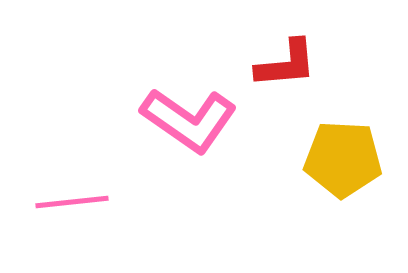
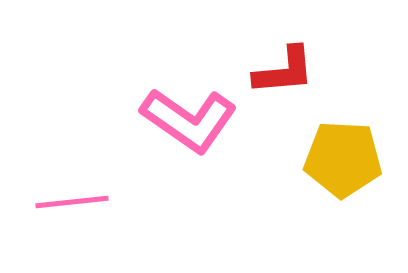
red L-shape: moved 2 px left, 7 px down
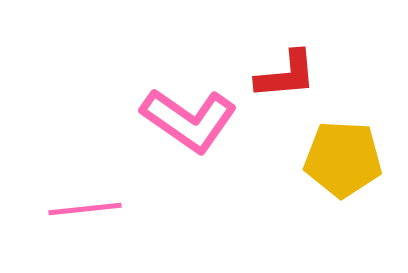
red L-shape: moved 2 px right, 4 px down
pink line: moved 13 px right, 7 px down
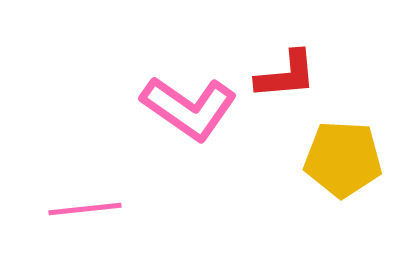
pink L-shape: moved 12 px up
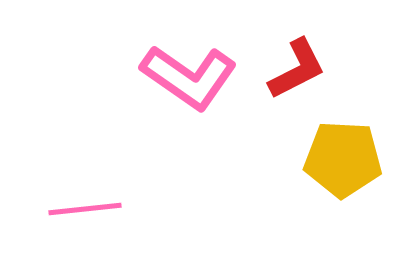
red L-shape: moved 11 px right, 6 px up; rotated 22 degrees counterclockwise
pink L-shape: moved 31 px up
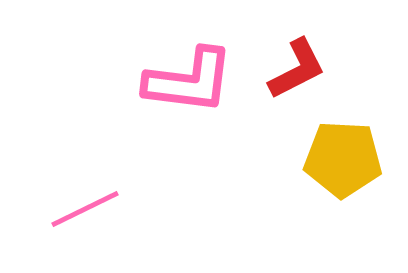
pink L-shape: moved 4 px down; rotated 28 degrees counterclockwise
pink line: rotated 20 degrees counterclockwise
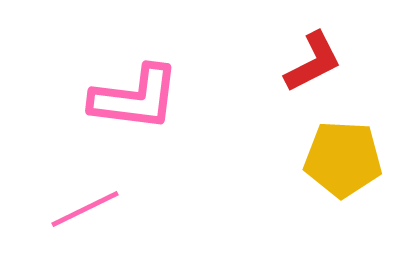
red L-shape: moved 16 px right, 7 px up
pink L-shape: moved 54 px left, 17 px down
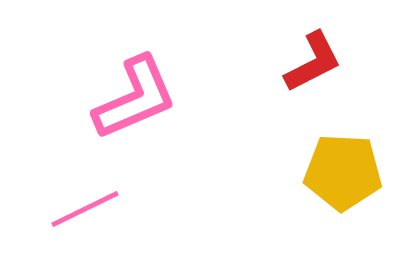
pink L-shape: rotated 30 degrees counterclockwise
yellow pentagon: moved 13 px down
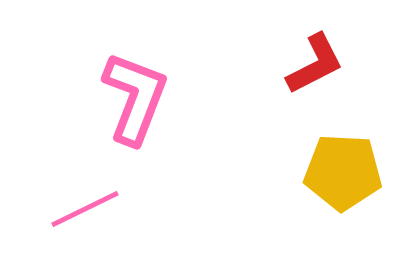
red L-shape: moved 2 px right, 2 px down
pink L-shape: rotated 46 degrees counterclockwise
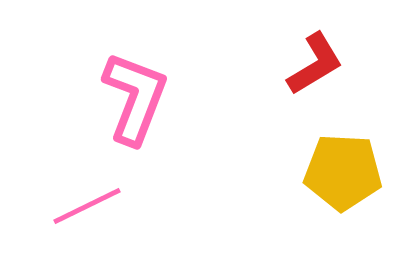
red L-shape: rotated 4 degrees counterclockwise
pink line: moved 2 px right, 3 px up
